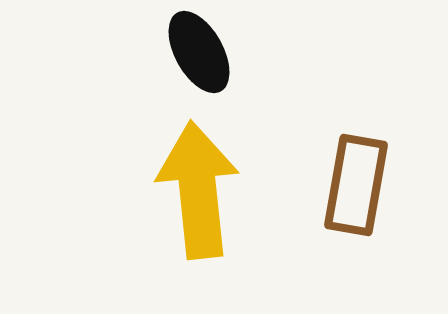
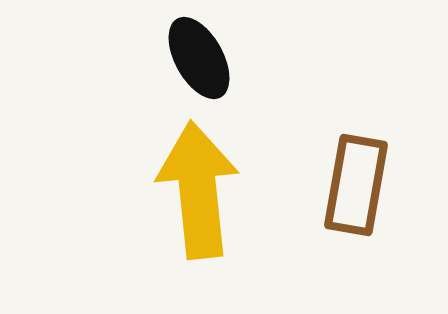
black ellipse: moved 6 px down
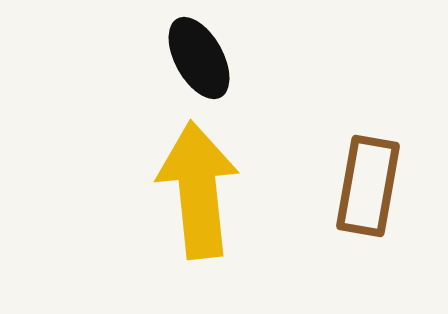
brown rectangle: moved 12 px right, 1 px down
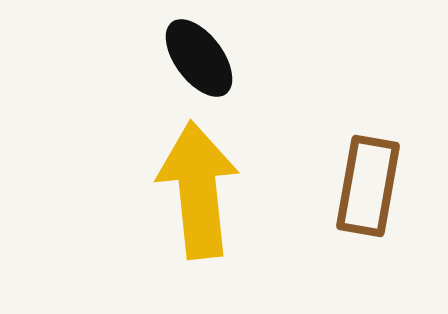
black ellipse: rotated 8 degrees counterclockwise
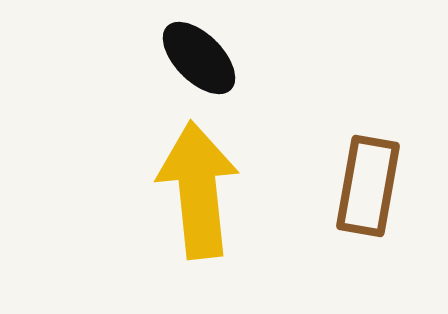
black ellipse: rotated 8 degrees counterclockwise
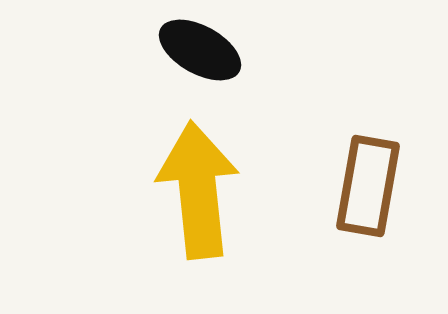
black ellipse: moved 1 px right, 8 px up; rotated 16 degrees counterclockwise
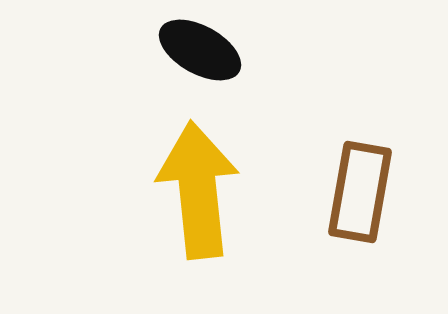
brown rectangle: moved 8 px left, 6 px down
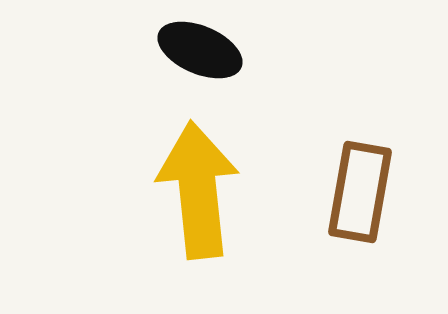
black ellipse: rotated 6 degrees counterclockwise
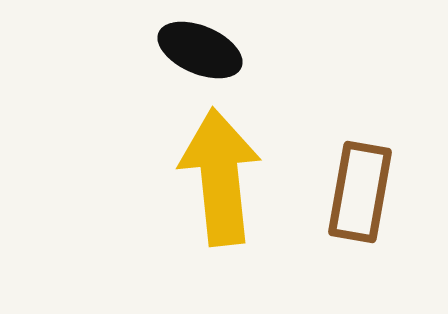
yellow arrow: moved 22 px right, 13 px up
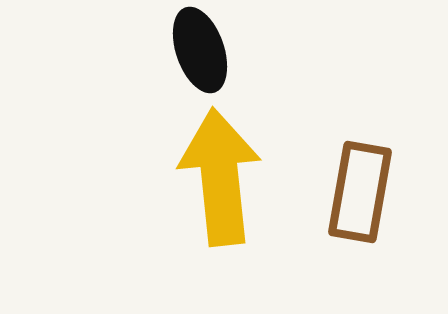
black ellipse: rotated 48 degrees clockwise
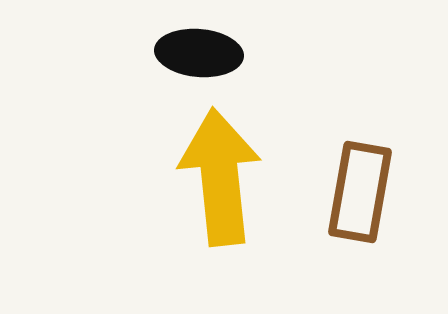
black ellipse: moved 1 px left, 3 px down; rotated 66 degrees counterclockwise
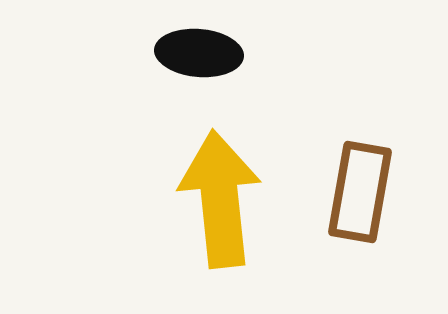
yellow arrow: moved 22 px down
